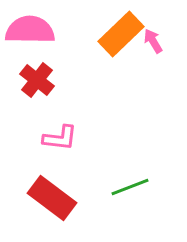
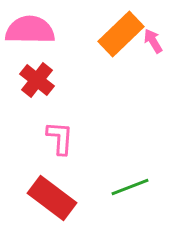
pink L-shape: rotated 93 degrees counterclockwise
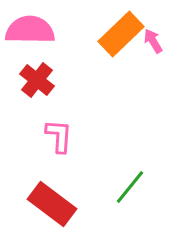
pink L-shape: moved 1 px left, 2 px up
green line: rotated 30 degrees counterclockwise
red rectangle: moved 6 px down
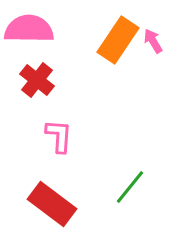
pink semicircle: moved 1 px left, 1 px up
orange rectangle: moved 3 px left, 6 px down; rotated 12 degrees counterclockwise
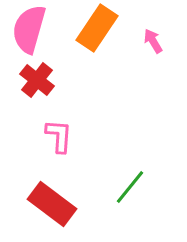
pink semicircle: rotated 75 degrees counterclockwise
orange rectangle: moved 21 px left, 12 px up
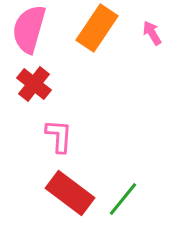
pink arrow: moved 1 px left, 8 px up
red cross: moved 3 px left, 4 px down
green line: moved 7 px left, 12 px down
red rectangle: moved 18 px right, 11 px up
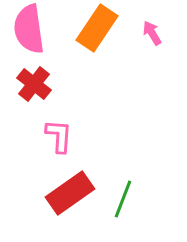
pink semicircle: rotated 24 degrees counterclockwise
red rectangle: rotated 72 degrees counterclockwise
green line: rotated 18 degrees counterclockwise
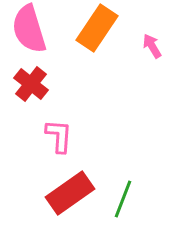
pink semicircle: rotated 9 degrees counterclockwise
pink arrow: moved 13 px down
red cross: moved 3 px left
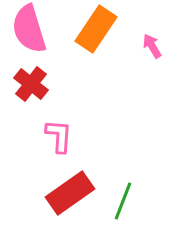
orange rectangle: moved 1 px left, 1 px down
green line: moved 2 px down
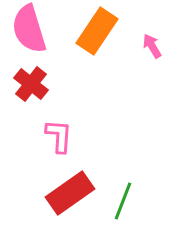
orange rectangle: moved 1 px right, 2 px down
